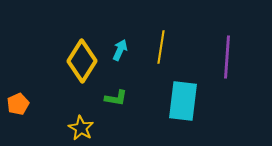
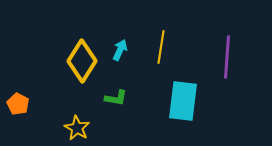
orange pentagon: rotated 20 degrees counterclockwise
yellow star: moved 4 px left
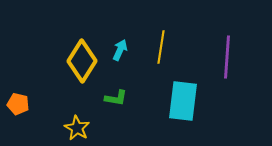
orange pentagon: rotated 15 degrees counterclockwise
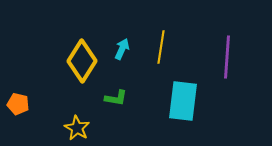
cyan arrow: moved 2 px right, 1 px up
